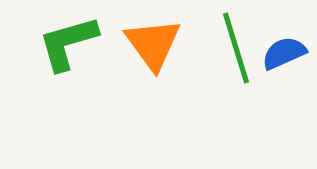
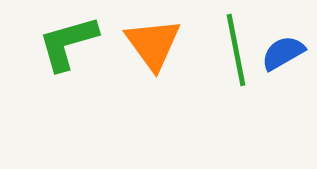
green line: moved 2 px down; rotated 6 degrees clockwise
blue semicircle: moved 1 px left; rotated 6 degrees counterclockwise
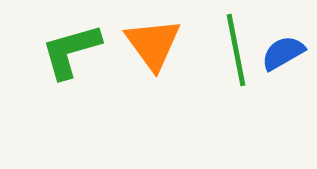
green L-shape: moved 3 px right, 8 px down
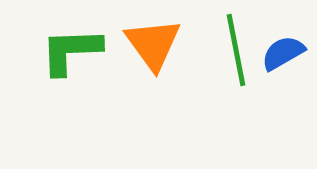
green L-shape: rotated 14 degrees clockwise
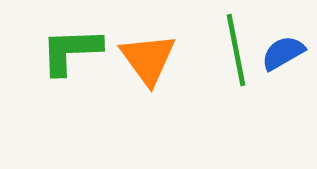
orange triangle: moved 5 px left, 15 px down
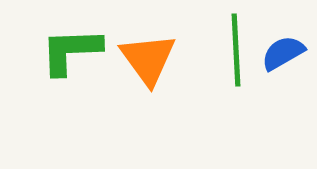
green line: rotated 8 degrees clockwise
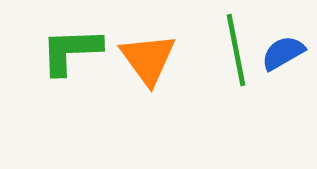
green line: rotated 8 degrees counterclockwise
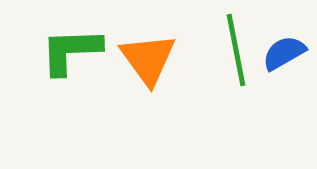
blue semicircle: moved 1 px right
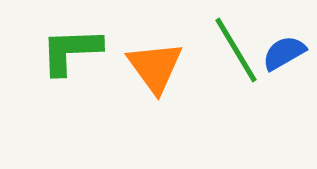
green line: rotated 20 degrees counterclockwise
orange triangle: moved 7 px right, 8 px down
